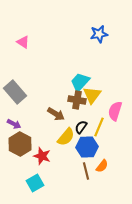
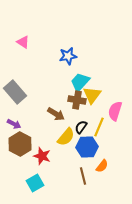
blue star: moved 31 px left, 22 px down
brown line: moved 3 px left, 5 px down
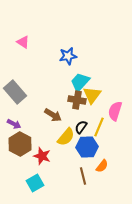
brown arrow: moved 3 px left, 1 px down
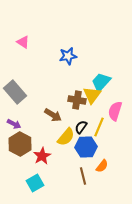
cyan trapezoid: moved 21 px right
blue hexagon: moved 1 px left
red star: rotated 24 degrees clockwise
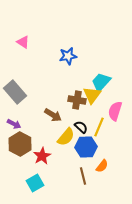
black semicircle: rotated 96 degrees clockwise
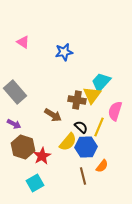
blue star: moved 4 px left, 4 px up
yellow semicircle: moved 2 px right, 5 px down
brown hexagon: moved 3 px right, 3 px down; rotated 10 degrees counterclockwise
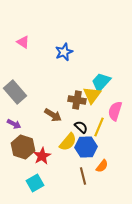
blue star: rotated 12 degrees counterclockwise
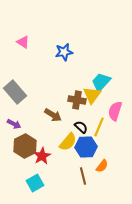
blue star: rotated 12 degrees clockwise
brown hexagon: moved 2 px right, 1 px up; rotated 15 degrees clockwise
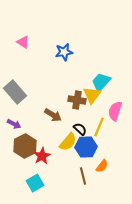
black semicircle: moved 1 px left, 2 px down
